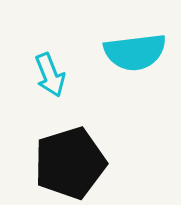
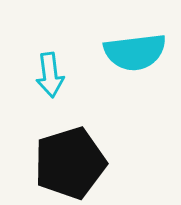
cyan arrow: rotated 15 degrees clockwise
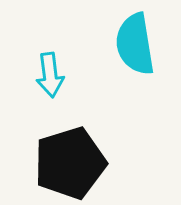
cyan semicircle: moved 8 px up; rotated 88 degrees clockwise
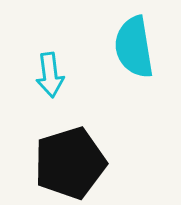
cyan semicircle: moved 1 px left, 3 px down
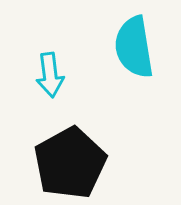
black pentagon: rotated 12 degrees counterclockwise
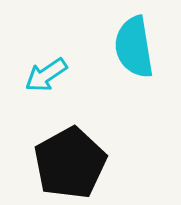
cyan arrow: moved 4 px left; rotated 63 degrees clockwise
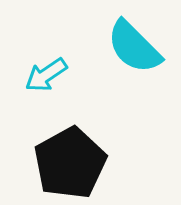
cyan semicircle: rotated 36 degrees counterclockwise
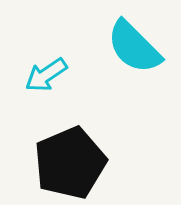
black pentagon: rotated 6 degrees clockwise
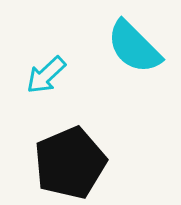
cyan arrow: rotated 9 degrees counterclockwise
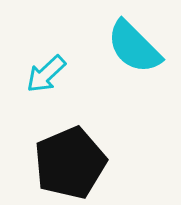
cyan arrow: moved 1 px up
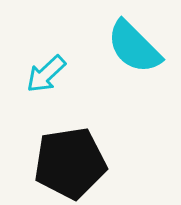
black pentagon: rotated 14 degrees clockwise
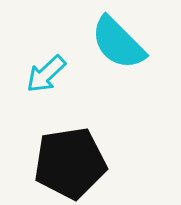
cyan semicircle: moved 16 px left, 4 px up
